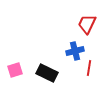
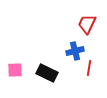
pink square: rotated 14 degrees clockwise
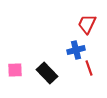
blue cross: moved 1 px right, 1 px up
red line: rotated 28 degrees counterclockwise
black rectangle: rotated 20 degrees clockwise
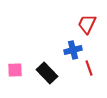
blue cross: moved 3 px left
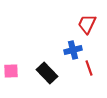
pink square: moved 4 px left, 1 px down
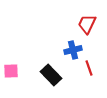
black rectangle: moved 4 px right, 2 px down
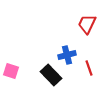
blue cross: moved 6 px left, 5 px down
pink square: rotated 21 degrees clockwise
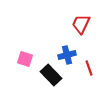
red trapezoid: moved 6 px left
pink square: moved 14 px right, 12 px up
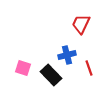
pink square: moved 2 px left, 9 px down
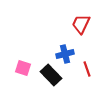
blue cross: moved 2 px left, 1 px up
red line: moved 2 px left, 1 px down
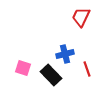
red trapezoid: moved 7 px up
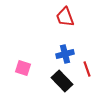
red trapezoid: moved 16 px left; rotated 45 degrees counterclockwise
black rectangle: moved 11 px right, 6 px down
